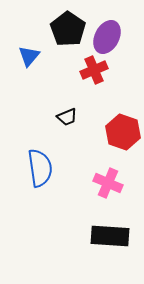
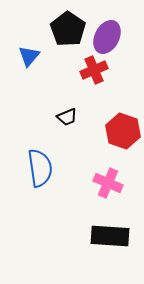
red hexagon: moved 1 px up
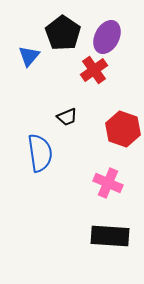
black pentagon: moved 5 px left, 4 px down
red cross: rotated 12 degrees counterclockwise
red hexagon: moved 2 px up
blue semicircle: moved 15 px up
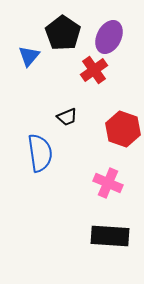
purple ellipse: moved 2 px right
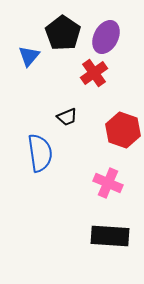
purple ellipse: moved 3 px left
red cross: moved 3 px down
red hexagon: moved 1 px down
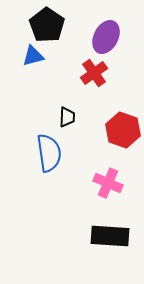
black pentagon: moved 16 px left, 8 px up
blue triangle: moved 4 px right; rotated 35 degrees clockwise
black trapezoid: rotated 65 degrees counterclockwise
blue semicircle: moved 9 px right
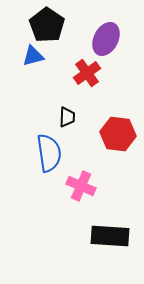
purple ellipse: moved 2 px down
red cross: moved 7 px left
red hexagon: moved 5 px left, 4 px down; rotated 12 degrees counterclockwise
pink cross: moved 27 px left, 3 px down
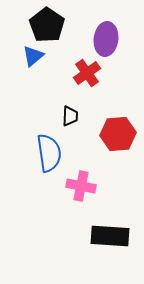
purple ellipse: rotated 20 degrees counterclockwise
blue triangle: rotated 25 degrees counterclockwise
black trapezoid: moved 3 px right, 1 px up
red hexagon: rotated 12 degrees counterclockwise
pink cross: rotated 12 degrees counterclockwise
